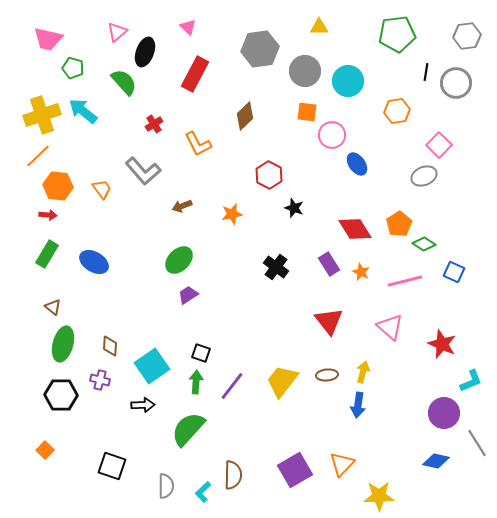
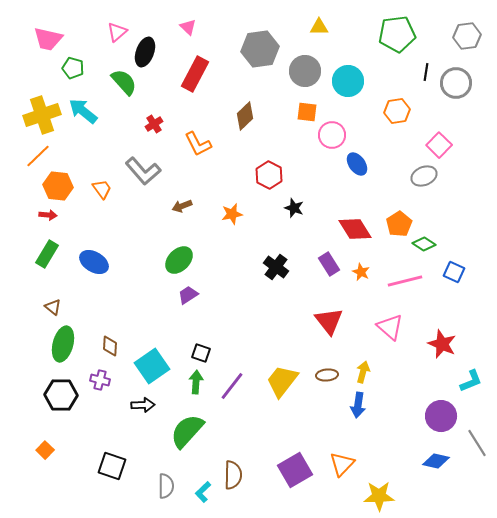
purple circle at (444, 413): moved 3 px left, 3 px down
green semicircle at (188, 429): moved 1 px left, 2 px down
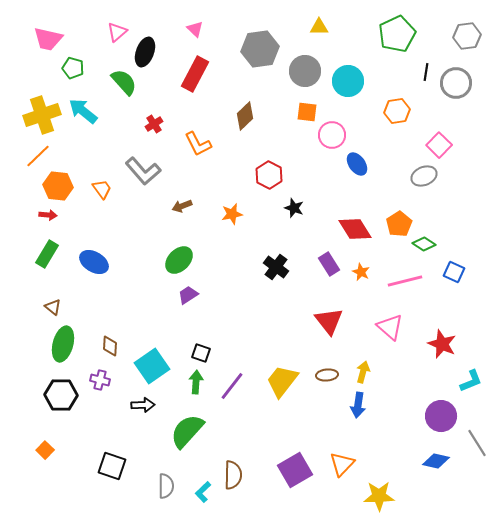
pink triangle at (188, 27): moved 7 px right, 2 px down
green pentagon at (397, 34): rotated 18 degrees counterclockwise
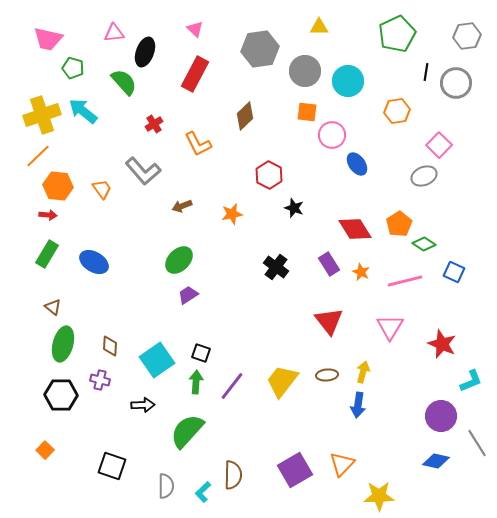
pink triangle at (117, 32): moved 3 px left, 1 px down; rotated 35 degrees clockwise
pink triangle at (390, 327): rotated 20 degrees clockwise
cyan square at (152, 366): moved 5 px right, 6 px up
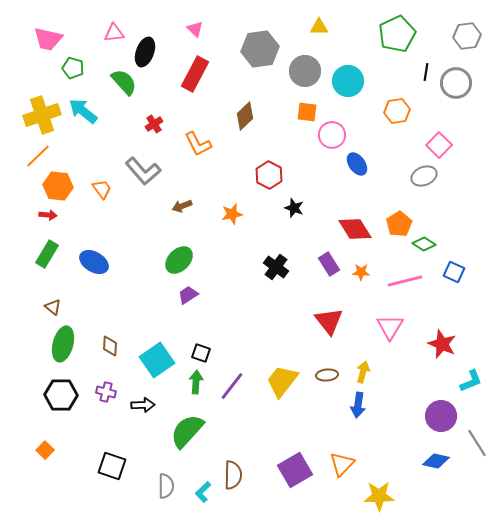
orange star at (361, 272): rotated 24 degrees counterclockwise
purple cross at (100, 380): moved 6 px right, 12 px down
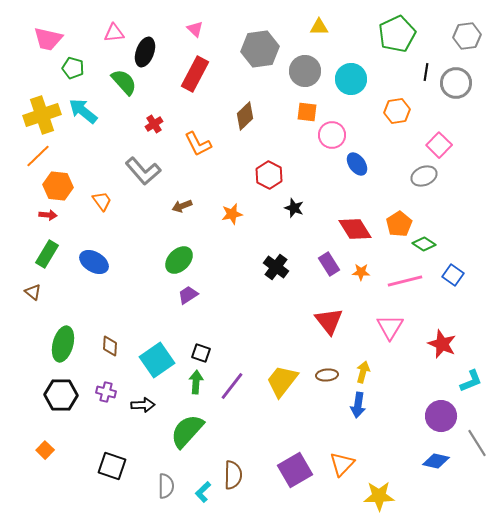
cyan circle at (348, 81): moved 3 px right, 2 px up
orange trapezoid at (102, 189): moved 12 px down
blue square at (454, 272): moved 1 px left, 3 px down; rotated 10 degrees clockwise
brown triangle at (53, 307): moved 20 px left, 15 px up
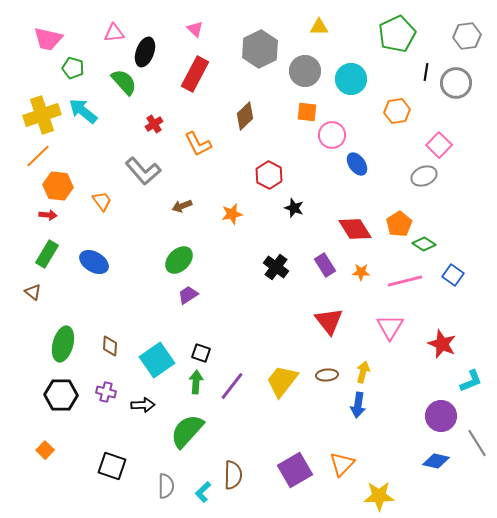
gray hexagon at (260, 49): rotated 18 degrees counterclockwise
purple rectangle at (329, 264): moved 4 px left, 1 px down
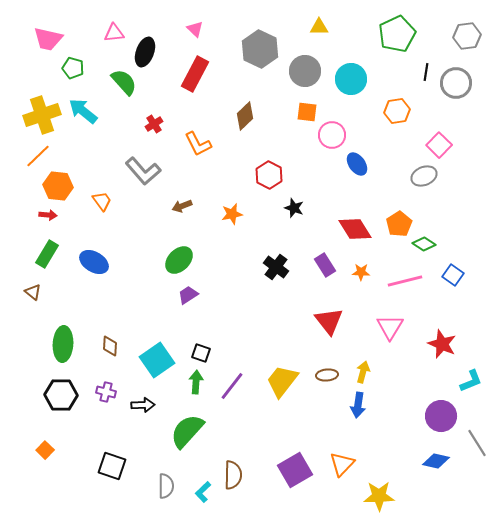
gray hexagon at (260, 49): rotated 9 degrees counterclockwise
green ellipse at (63, 344): rotated 12 degrees counterclockwise
